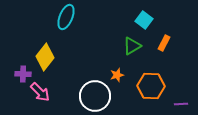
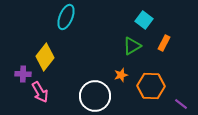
orange star: moved 4 px right
pink arrow: rotated 15 degrees clockwise
purple line: rotated 40 degrees clockwise
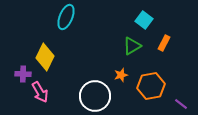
yellow diamond: rotated 12 degrees counterclockwise
orange hexagon: rotated 12 degrees counterclockwise
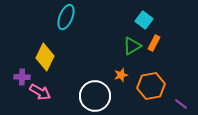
orange rectangle: moved 10 px left
purple cross: moved 1 px left, 3 px down
pink arrow: rotated 30 degrees counterclockwise
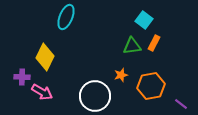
green triangle: rotated 24 degrees clockwise
pink arrow: moved 2 px right
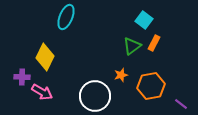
green triangle: rotated 30 degrees counterclockwise
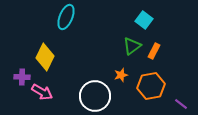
orange rectangle: moved 8 px down
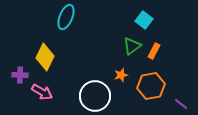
purple cross: moved 2 px left, 2 px up
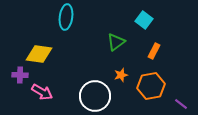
cyan ellipse: rotated 15 degrees counterclockwise
green triangle: moved 16 px left, 4 px up
yellow diamond: moved 6 px left, 3 px up; rotated 72 degrees clockwise
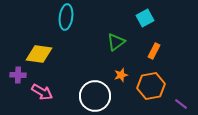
cyan square: moved 1 px right, 2 px up; rotated 24 degrees clockwise
purple cross: moved 2 px left
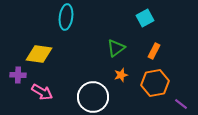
green triangle: moved 6 px down
orange hexagon: moved 4 px right, 3 px up
white circle: moved 2 px left, 1 px down
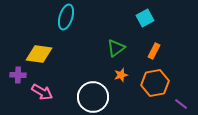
cyan ellipse: rotated 10 degrees clockwise
